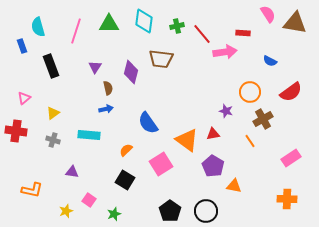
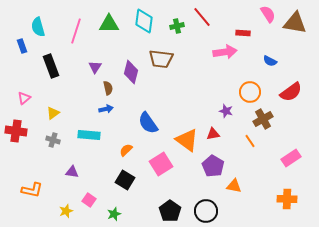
red line at (202, 34): moved 17 px up
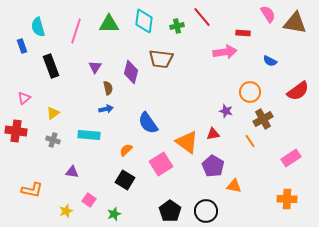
red semicircle at (291, 92): moved 7 px right, 1 px up
orange triangle at (187, 140): moved 2 px down
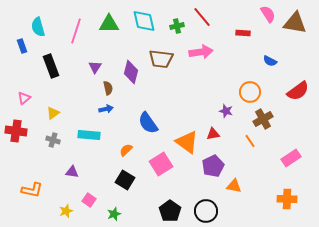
cyan diamond at (144, 21): rotated 20 degrees counterclockwise
pink arrow at (225, 52): moved 24 px left
purple pentagon at (213, 166): rotated 15 degrees clockwise
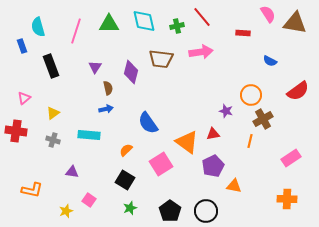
orange circle at (250, 92): moved 1 px right, 3 px down
orange line at (250, 141): rotated 48 degrees clockwise
green star at (114, 214): moved 16 px right, 6 px up
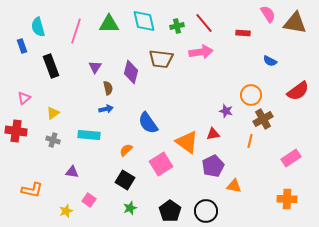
red line at (202, 17): moved 2 px right, 6 px down
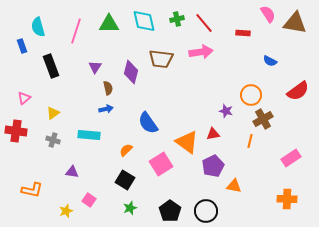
green cross at (177, 26): moved 7 px up
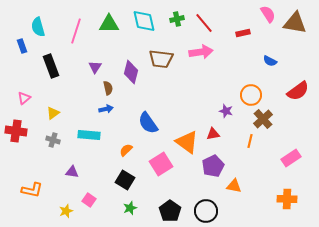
red rectangle at (243, 33): rotated 16 degrees counterclockwise
brown cross at (263, 119): rotated 12 degrees counterclockwise
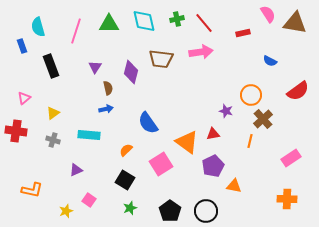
purple triangle at (72, 172): moved 4 px right, 2 px up; rotated 32 degrees counterclockwise
